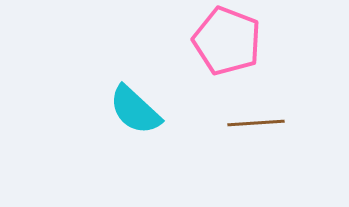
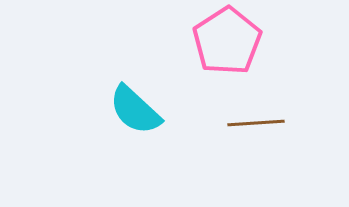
pink pentagon: rotated 18 degrees clockwise
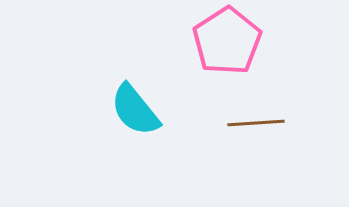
cyan semicircle: rotated 8 degrees clockwise
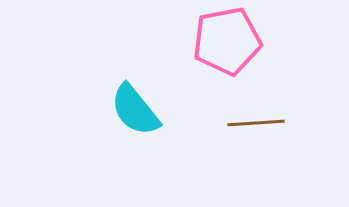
pink pentagon: rotated 22 degrees clockwise
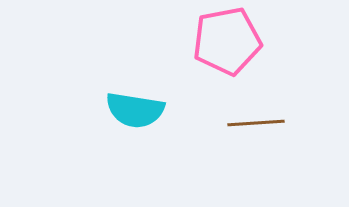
cyan semicircle: rotated 42 degrees counterclockwise
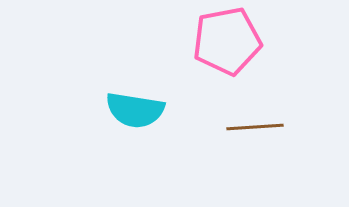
brown line: moved 1 px left, 4 px down
